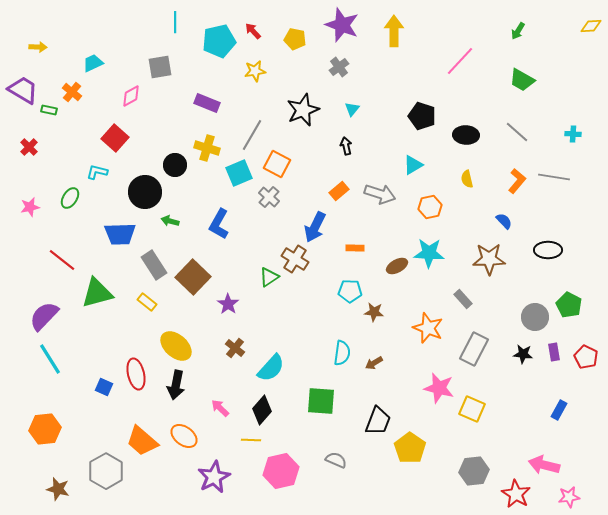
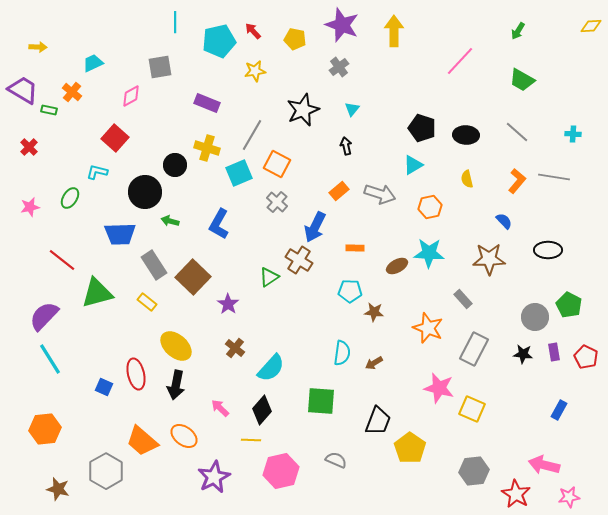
black pentagon at (422, 116): moved 12 px down
gray cross at (269, 197): moved 8 px right, 5 px down
brown cross at (295, 259): moved 4 px right, 1 px down
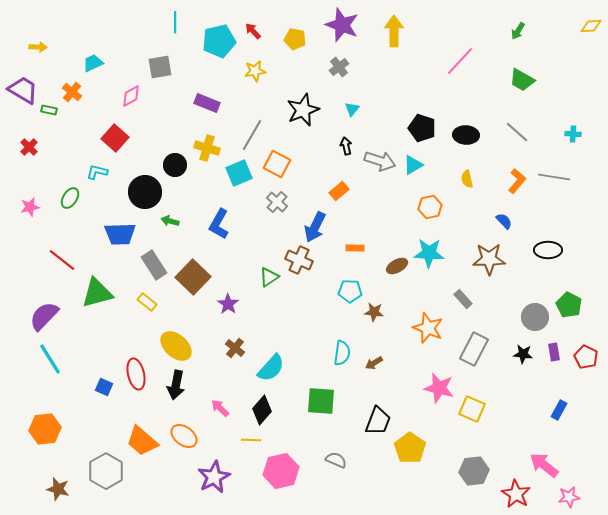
gray arrow at (380, 194): moved 33 px up
brown cross at (299, 260): rotated 8 degrees counterclockwise
pink arrow at (544, 465): rotated 24 degrees clockwise
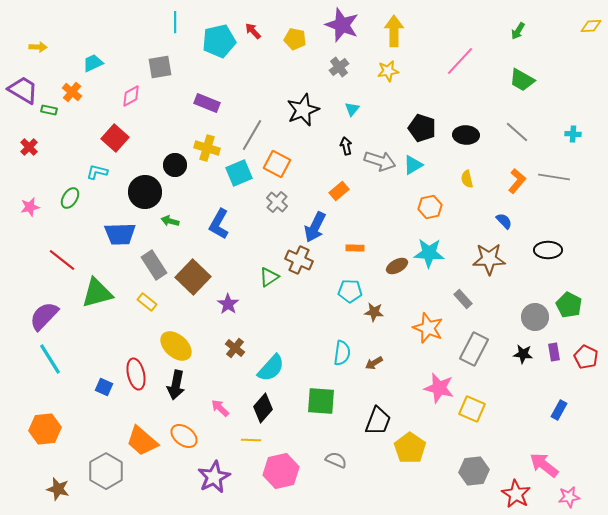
yellow star at (255, 71): moved 133 px right
black diamond at (262, 410): moved 1 px right, 2 px up
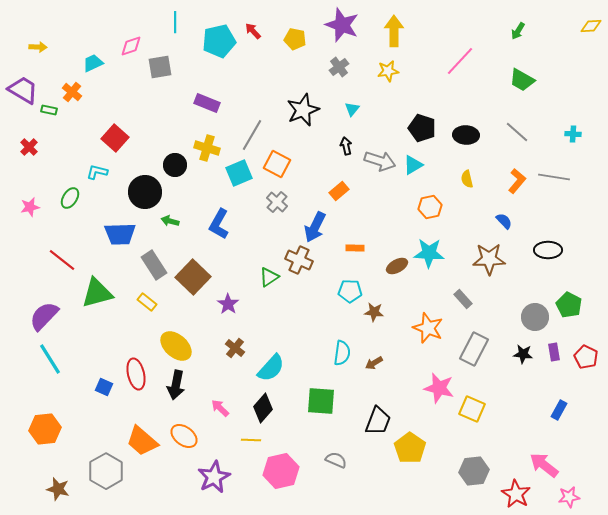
pink diamond at (131, 96): moved 50 px up; rotated 10 degrees clockwise
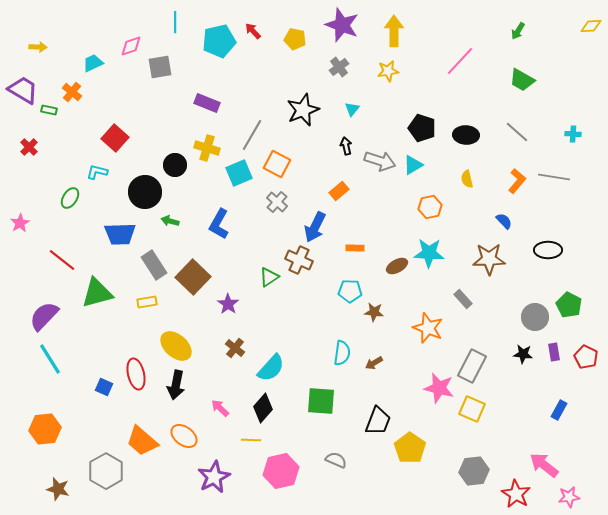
pink star at (30, 207): moved 10 px left, 16 px down; rotated 18 degrees counterclockwise
yellow rectangle at (147, 302): rotated 48 degrees counterclockwise
gray rectangle at (474, 349): moved 2 px left, 17 px down
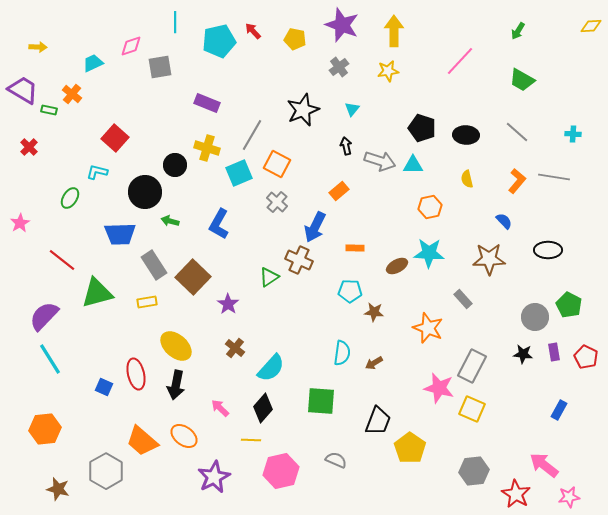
orange cross at (72, 92): moved 2 px down
cyan triangle at (413, 165): rotated 30 degrees clockwise
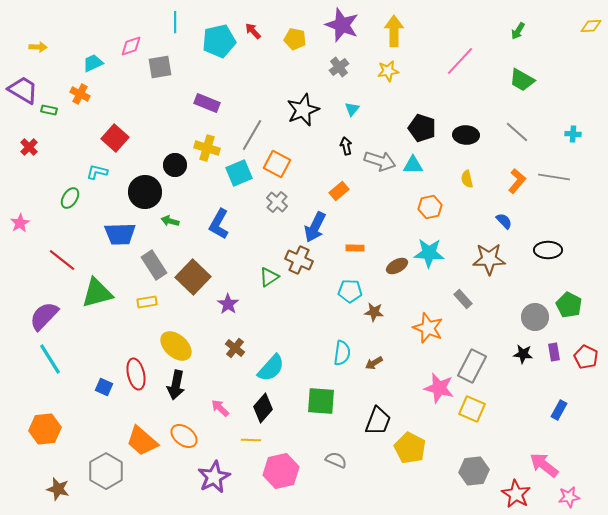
orange cross at (72, 94): moved 8 px right; rotated 12 degrees counterclockwise
yellow pentagon at (410, 448): rotated 8 degrees counterclockwise
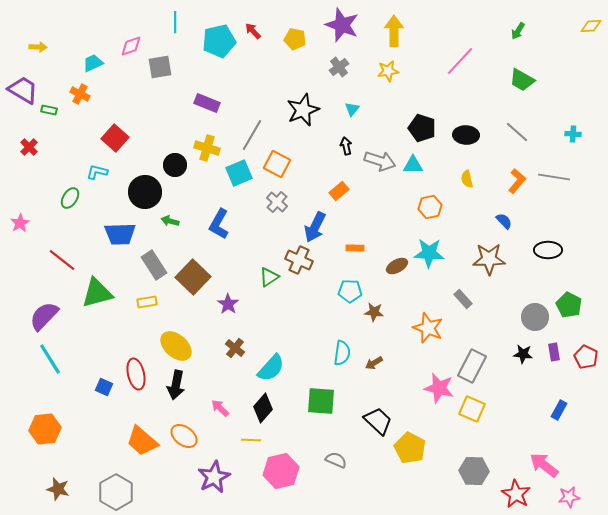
black trapezoid at (378, 421): rotated 68 degrees counterclockwise
gray hexagon at (106, 471): moved 10 px right, 21 px down
gray hexagon at (474, 471): rotated 8 degrees clockwise
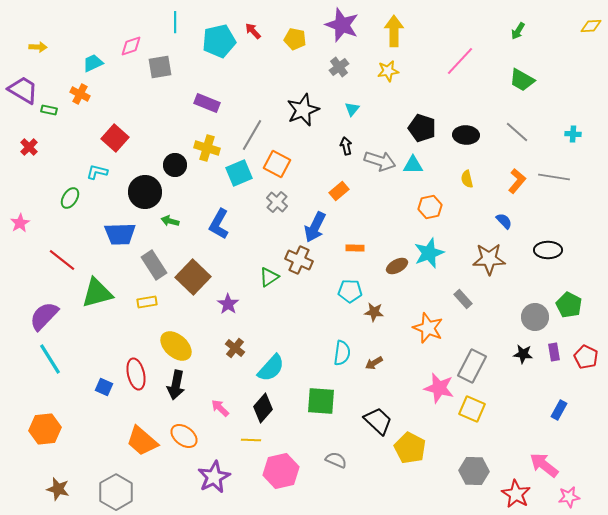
cyan star at (429, 253): rotated 24 degrees counterclockwise
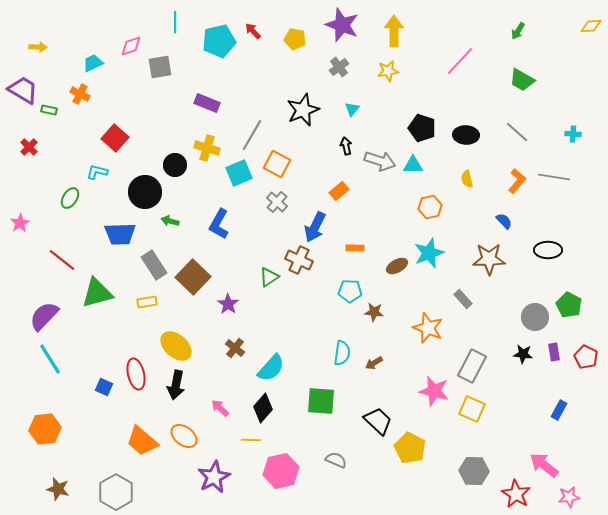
pink star at (439, 388): moved 5 px left, 3 px down
